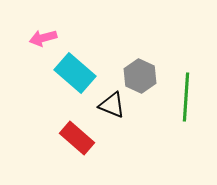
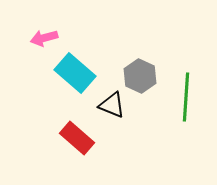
pink arrow: moved 1 px right
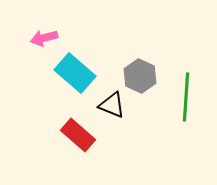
red rectangle: moved 1 px right, 3 px up
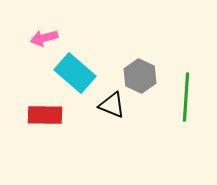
red rectangle: moved 33 px left, 20 px up; rotated 40 degrees counterclockwise
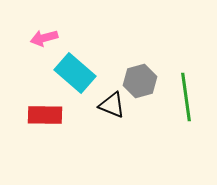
gray hexagon: moved 5 px down; rotated 20 degrees clockwise
green line: rotated 12 degrees counterclockwise
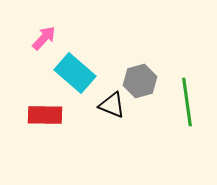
pink arrow: rotated 148 degrees clockwise
green line: moved 1 px right, 5 px down
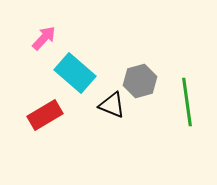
red rectangle: rotated 32 degrees counterclockwise
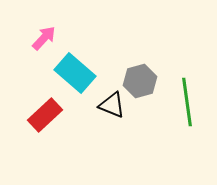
red rectangle: rotated 12 degrees counterclockwise
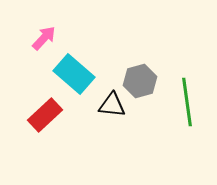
cyan rectangle: moved 1 px left, 1 px down
black triangle: rotated 16 degrees counterclockwise
